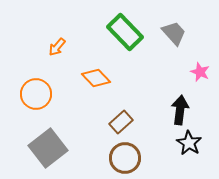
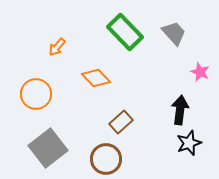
black star: rotated 20 degrees clockwise
brown circle: moved 19 px left, 1 px down
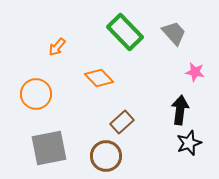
pink star: moved 5 px left; rotated 12 degrees counterclockwise
orange diamond: moved 3 px right
brown rectangle: moved 1 px right
gray square: moved 1 px right; rotated 27 degrees clockwise
brown circle: moved 3 px up
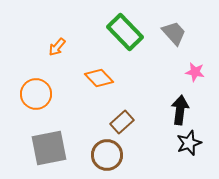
brown circle: moved 1 px right, 1 px up
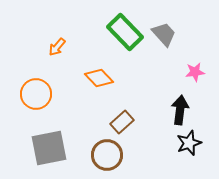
gray trapezoid: moved 10 px left, 1 px down
pink star: rotated 18 degrees counterclockwise
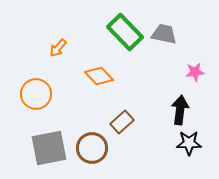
gray trapezoid: rotated 36 degrees counterclockwise
orange arrow: moved 1 px right, 1 px down
orange diamond: moved 2 px up
black star: rotated 20 degrees clockwise
brown circle: moved 15 px left, 7 px up
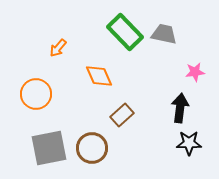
orange diamond: rotated 20 degrees clockwise
black arrow: moved 2 px up
brown rectangle: moved 7 px up
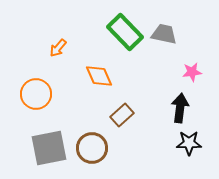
pink star: moved 3 px left
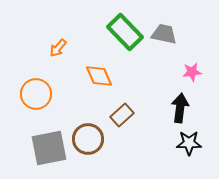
brown circle: moved 4 px left, 9 px up
